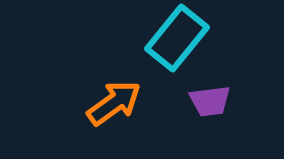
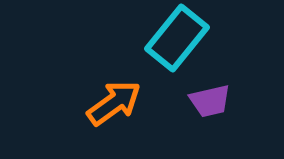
purple trapezoid: rotated 6 degrees counterclockwise
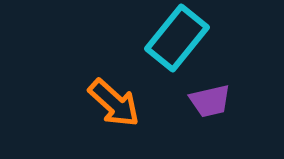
orange arrow: rotated 78 degrees clockwise
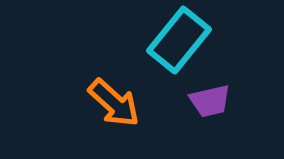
cyan rectangle: moved 2 px right, 2 px down
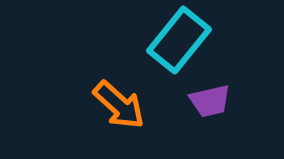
orange arrow: moved 5 px right, 2 px down
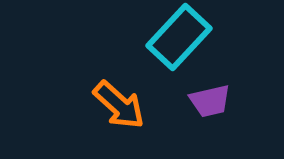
cyan rectangle: moved 3 px up; rotated 4 degrees clockwise
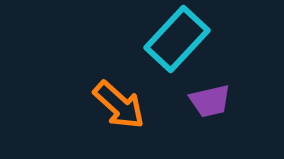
cyan rectangle: moved 2 px left, 2 px down
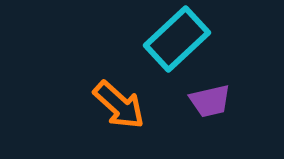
cyan rectangle: rotated 4 degrees clockwise
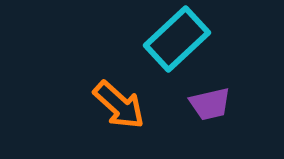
purple trapezoid: moved 3 px down
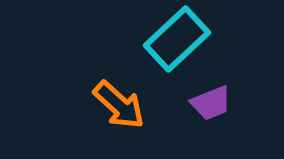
purple trapezoid: moved 1 px right, 1 px up; rotated 9 degrees counterclockwise
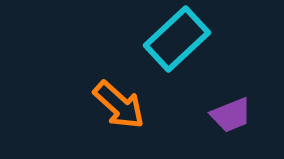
purple trapezoid: moved 20 px right, 12 px down
